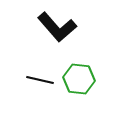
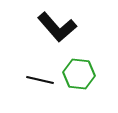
green hexagon: moved 5 px up
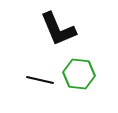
black L-shape: moved 1 px right, 2 px down; rotated 18 degrees clockwise
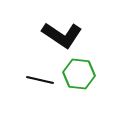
black L-shape: moved 4 px right, 6 px down; rotated 33 degrees counterclockwise
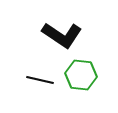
green hexagon: moved 2 px right, 1 px down
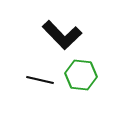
black L-shape: rotated 12 degrees clockwise
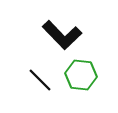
black line: rotated 32 degrees clockwise
